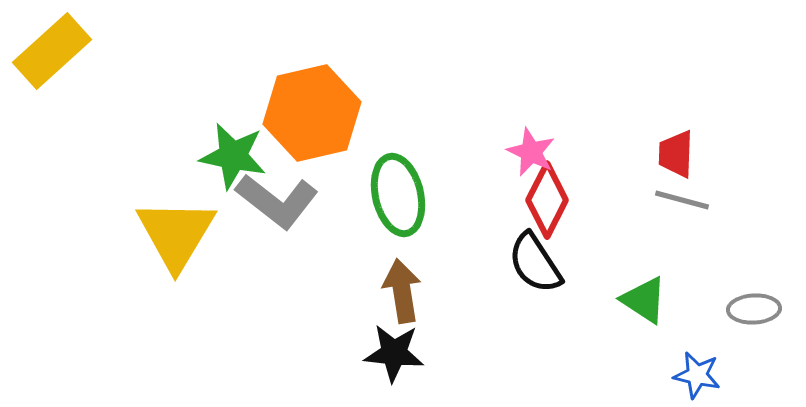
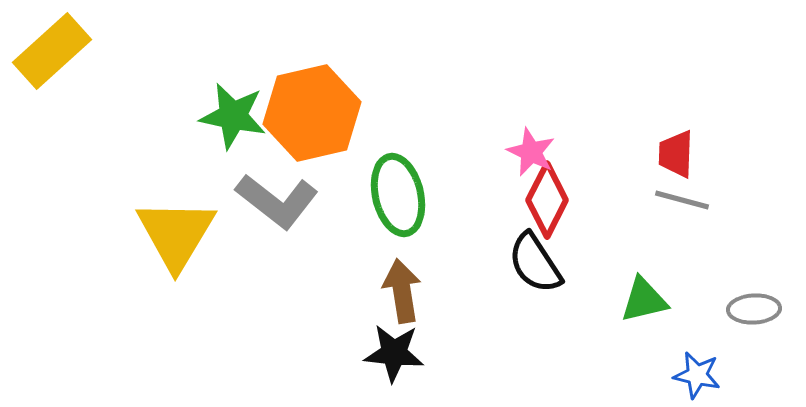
green star: moved 40 px up
green triangle: rotated 46 degrees counterclockwise
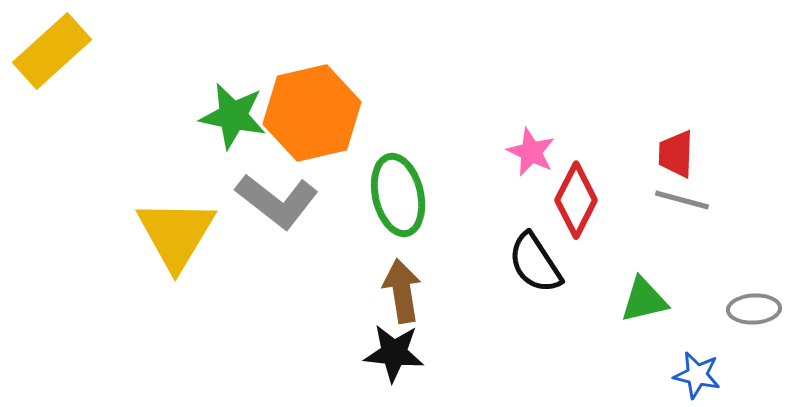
red diamond: moved 29 px right
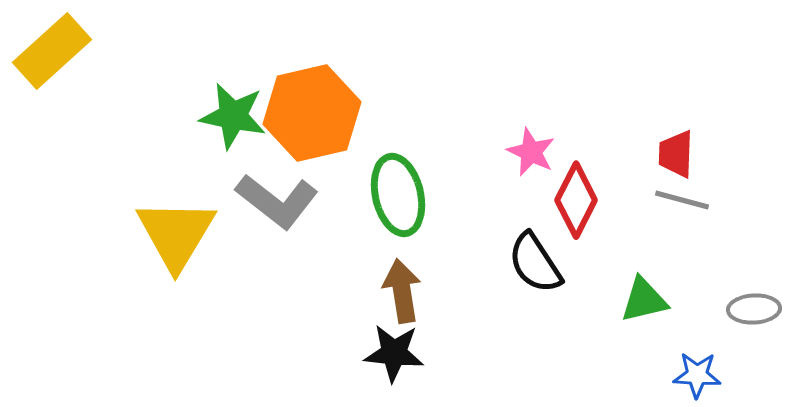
blue star: rotated 9 degrees counterclockwise
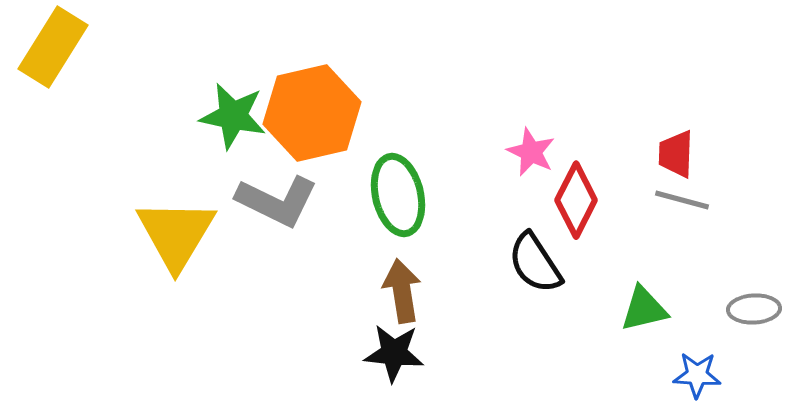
yellow rectangle: moved 1 px right, 4 px up; rotated 16 degrees counterclockwise
gray L-shape: rotated 12 degrees counterclockwise
green triangle: moved 9 px down
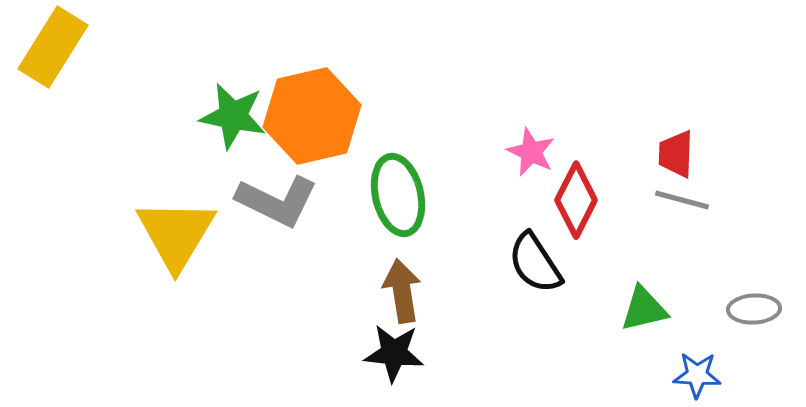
orange hexagon: moved 3 px down
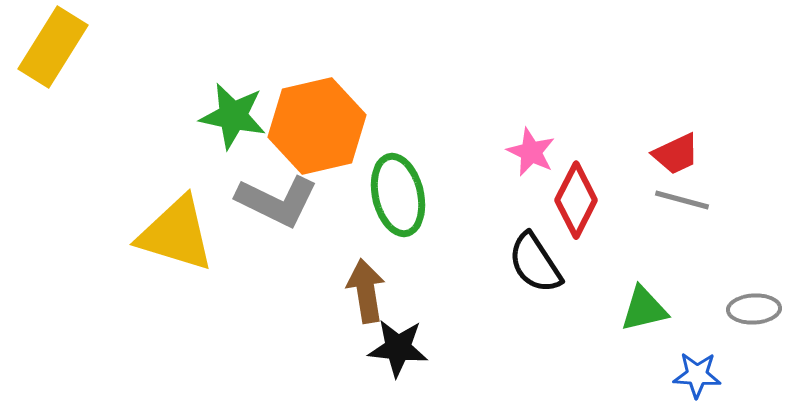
orange hexagon: moved 5 px right, 10 px down
red trapezoid: rotated 117 degrees counterclockwise
yellow triangle: rotated 44 degrees counterclockwise
brown arrow: moved 36 px left
black star: moved 4 px right, 5 px up
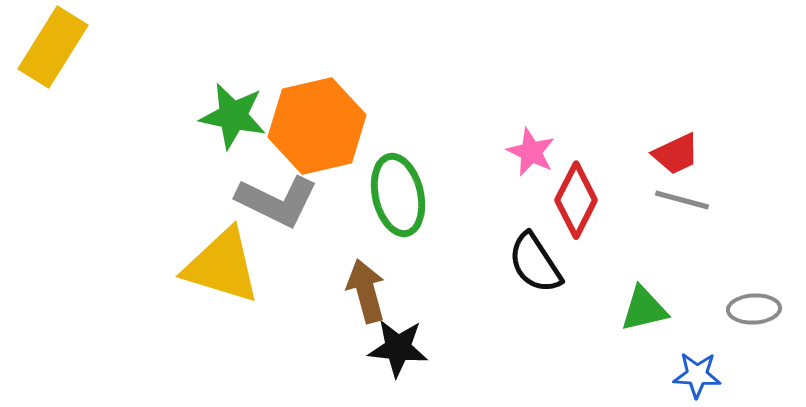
yellow triangle: moved 46 px right, 32 px down
brown arrow: rotated 6 degrees counterclockwise
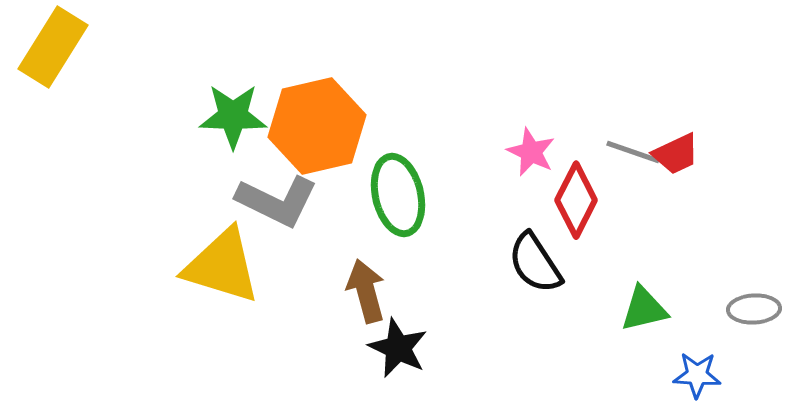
green star: rotated 10 degrees counterclockwise
gray line: moved 49 px left, 48 px up; rotated 4 degrees clockwise
black star: rotated 20 degrees clockwise
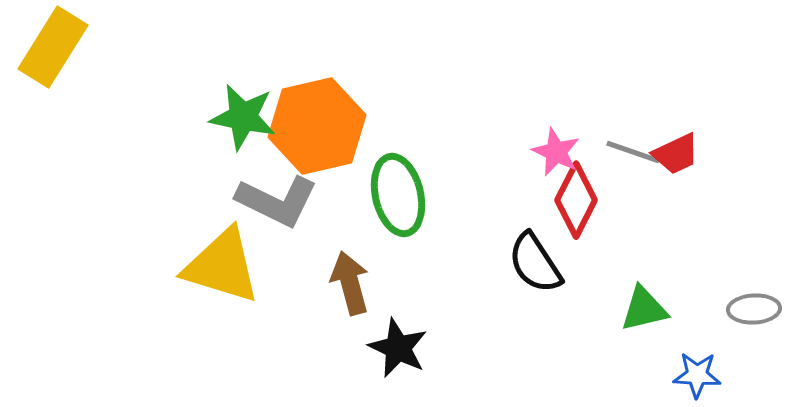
green star: moved 10 px right, 1 px down; rotated 10 degrees clockwise
pink star: moved 25 px right
brown arrow: moved 16 px left, 8 px up
